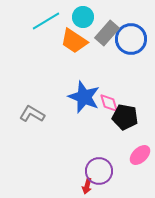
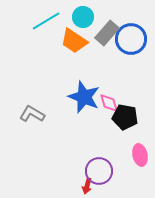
pink ellipse: rotated 60 degrees counterclockwise
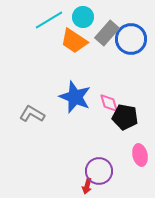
cyan line: moved 3 px right, 1 px up
blue star: moved 9 px left
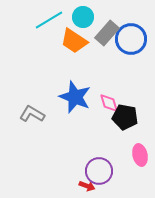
red arrow: rotated 84 degrees counterclockwise
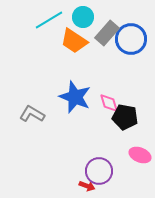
pink ellipse: rotated 55 degrees counterclockwise
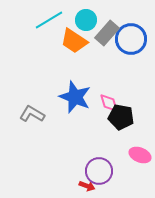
cyan circle: moved 3 px right, 3 px down
black pentagon: moved 4 px left
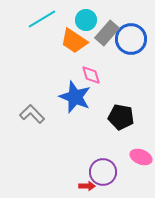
cyan line: moved 7 px left, 1 px up
pink diamond: moved 18 px left, 28 px up
gray L-shape: rotated 15 degrees clockwise
pink ellipse: moved 1 px right, 2 px down
purple circle: moved 4 px right, 1 px down
red arrow: rotated 21 degrees counterclockwise
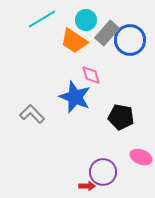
blue circle: moved 1 px left, 1 px down
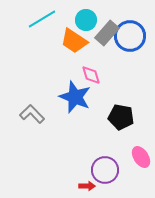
blue circle: moved 4 px up
pink ellipse: rotated 35 degrees clockwise
purple circle: moved 2 px right, 2 px up
